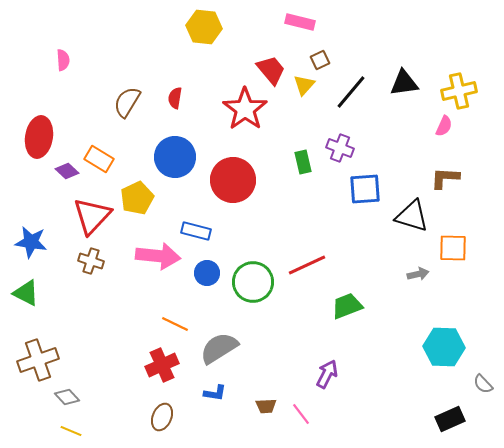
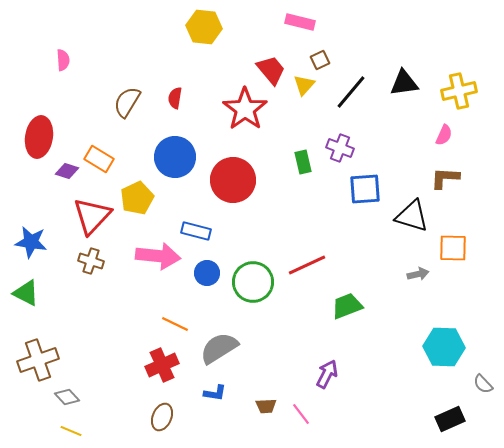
pink semicircle at (444, 126): moved 9 px down
purple diamond at (67, 171): rotated 25 degrees counterclockwise
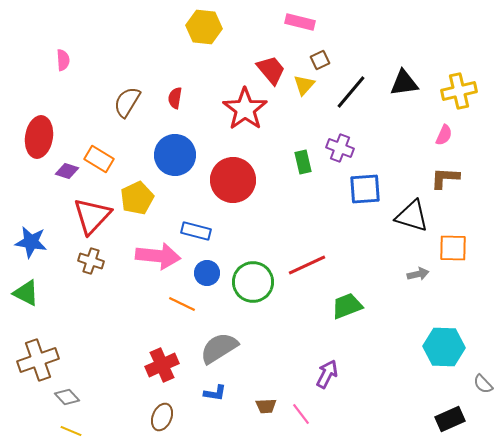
blue circle at (175, 157): moved 2 px up
orange line at (175, 324): moved 7 px right, 20 px up
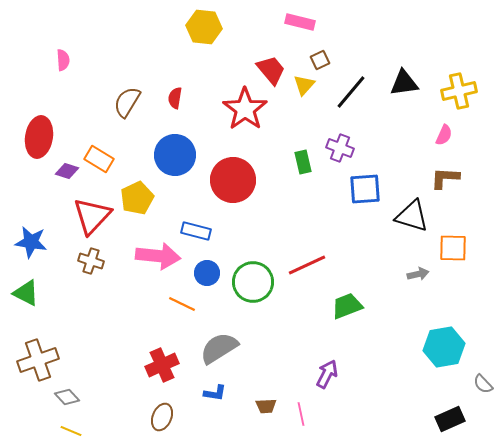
cyan hexagon at (444, 347): rotated 12 degrees counterclockwise
pink line at (301, 414): rotated 25 degrees clockwise
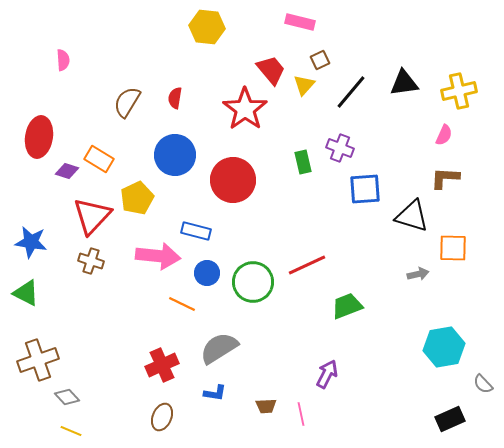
yellow hexagon at (204, 27): moved 3 px right
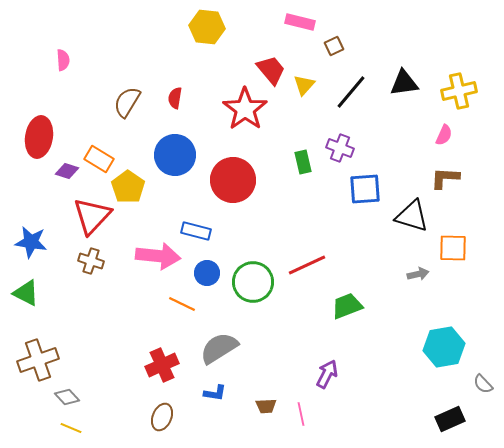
brown square at (320, 60): moved 14 px right, 14 px up
yellow pentagon at (137, 198): moved 9 px left, 11 px up; rotated 12 degrees counterclockwise
yellow line at (71, 431): moved 3 px up
